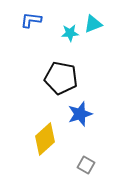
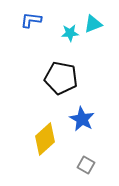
blue star: moved 2 px right, 5 px down; rotated 25 degrees counterclockwise
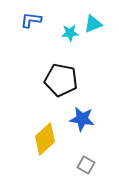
black pentagon: moved 2 px down
blue star: rotated 20 degrees counterclockwise
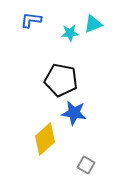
blue star: moved 8 px left, 6 px up
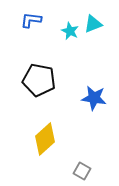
cyan star: moved 2 px up; rotated 30 degrees clockwise
black pentagon: moved 22 px left
blue star: moved 20 px right, 15 px up
gray square: moved 4 px left, 6 px down
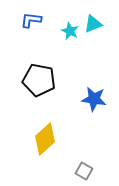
blue star: moved 1 px down
gray square: moved 2 px right
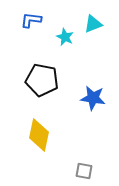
cyan star: moved 5 px left, 6 px down
black pentagon: moved 3 px right
blue star: moved 1 px left, 1 px up
yellow diamond: moved 6 px left, 4 px up; rotated 36 degrees counterclockwise
gray square: rotated 18 degrees counterclockwise
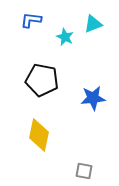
blue star: rotated 15 degrees counterclockwise
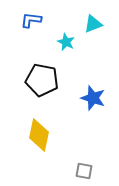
cyan star: moved 1 px right, 5 px down
blue star: rotated 25 degrees clockwise
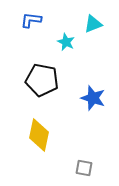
gray square: moved 3 px up
